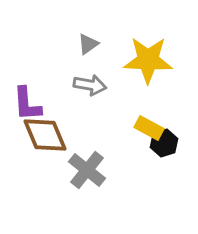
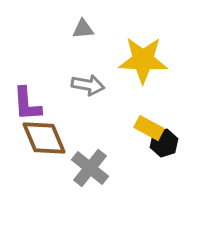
gray triangle: moved 5 px left, 15 px up; rotated 30 degrees clockwise
yellow star: moved 5 px left
gray arrow: moved 2 px left
brown diamond: moved 1 px left, 3 px down
gray cross: moved 3 px right, 2 px up
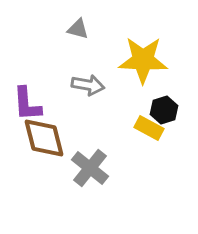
gray triangle: moved 5 px left; rotated 20 degrees clockwise
brown diamond: rotated 9 degrees clockwise
black hexagon: moved 33 px up
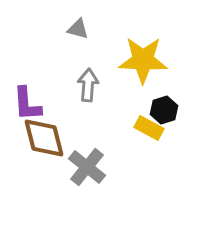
gray arrow: rotated 96 degrees counterclockwise
gray cross: moved 3 px left, 1 px up
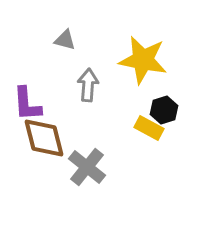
gray triangle: moved 13 px left, 11 px down
yellow star: rotated 9 degrees clockwise
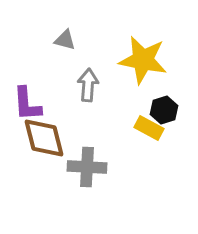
gray cross: rotated 36 degrees counterclockwise
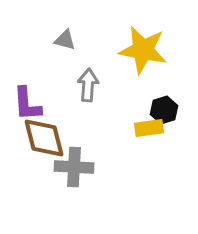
yellow star: moved 10 px up
yellow rectangle: rotated 36 degrees counterclockwise
gray cross: moved 13 px left
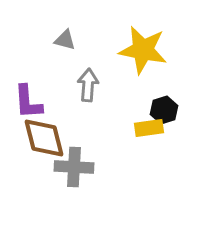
purple L-shape: moved 1 px right, 2 px up
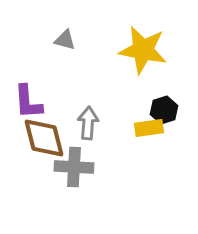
gray arrow: moved 38 px down
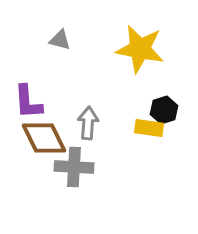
gray triangle: moved 5 px left
yellow star: moved 3 px left, 1 px up
yellow rectangle: rotated 16 degrees clockwise
brown diamond: rotated 12 degrees counterclockwise
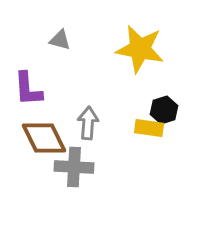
purple L-shape: moved 13 px up
